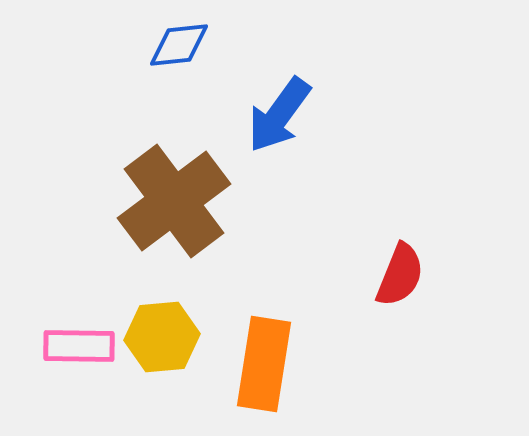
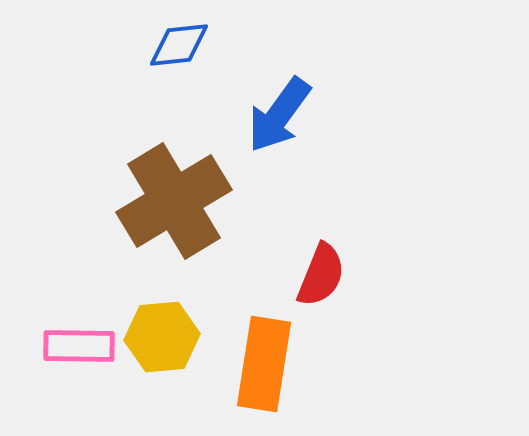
brown cross: rotated 6 degrees clockwise
red semicircle: moved 79 px left
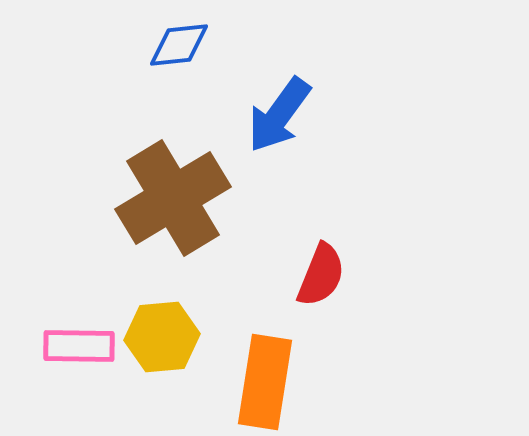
brown cross: moved 1 px left, 3 px up
orange rectangle: moved 1 px right, 18 px down
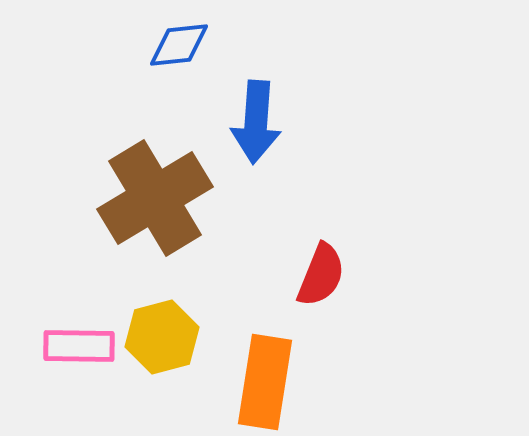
blue arrow: moved 23 px left, 7 px down; rotated 32 degrees counterclockwise
brown cross: moved 18 px left
yellow hexagon: rotated 10 degrees counterclockwise
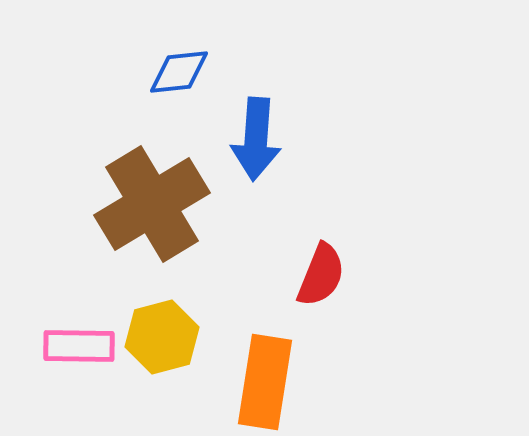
blue diamond: moved 27 px down
blue arrow: moved 17 px down
brown cross: moved 3 px left, 6 px down
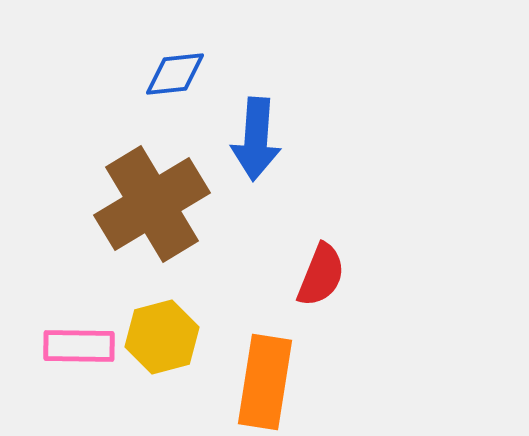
blue diamond: moved 4 px left, 2 px down
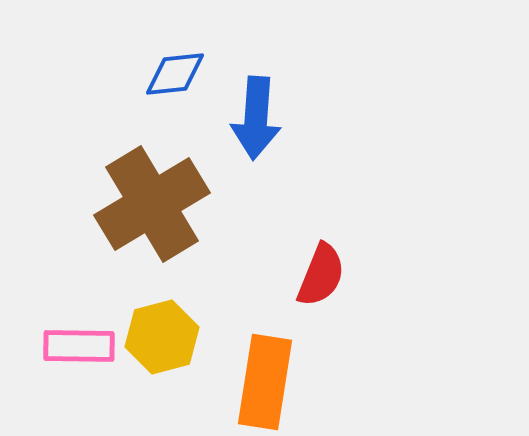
blue arrow: moved 21 px up
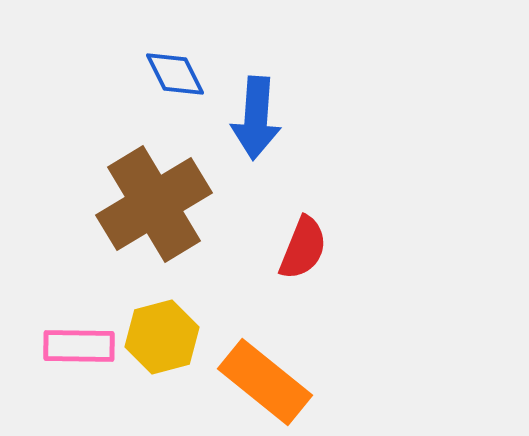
blue diamond: rotated 70 degrees clockwise
brown cross: moved 2 px right
red semicircle: moved 18 px left, 27 px up
orange rectangle: rotated 60 degrees counterclockwise
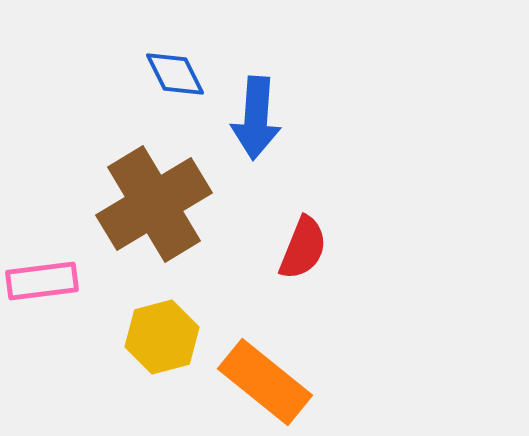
pink rectangle: moved 37 px left, 65 px up; rotated 8 degrees counterclockwise
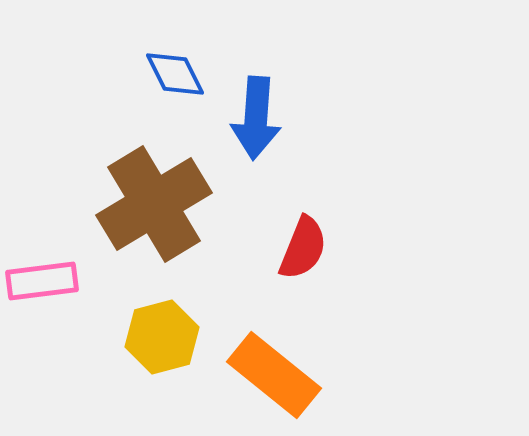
orange rectangle: moved 9 px right, 7 px up
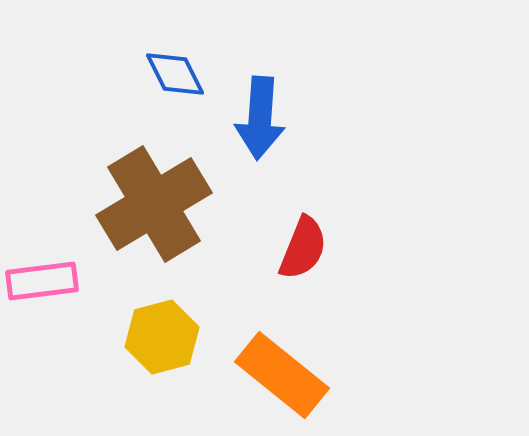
blue arrow: moved 4 px right
orange rectangle: moved 8 px right
